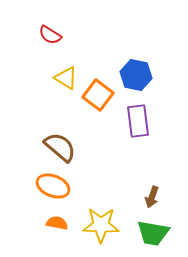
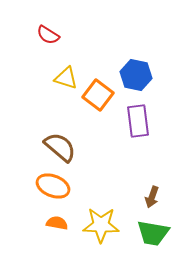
red semicircle: moved 2 px left
yellow triangle: rotated 15 degrees counterclockwise
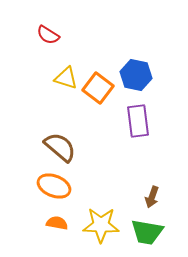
orange square: moved 7 px up
orange ellipse: moved 1 px right
green trapezoid: moved 6 px left, 1 px up
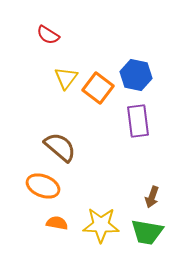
yellow triangle: rotated 50 degrees clockwise
orange ellipse: moved 11 px left
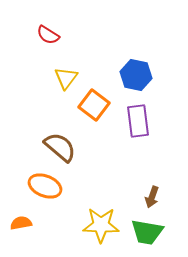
orange square: moved 4 px left, 17 px down
orange ellipse: moved 2 px right
orange semicircle: moved 36 px left; rotated 20 degrees counterclockwise
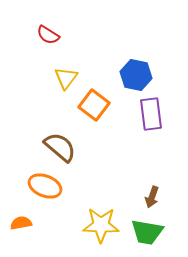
purple rectangle: moved 13 px right, 7 px up
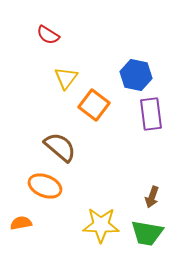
green trapezoid: moved 1 px down
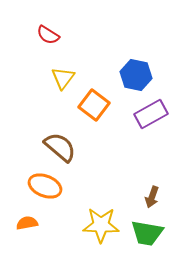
yellow triangle: moved 3 px left
purple rectangle: rotated 68 degrees clockwise
orange semicircle: moved 6 px right
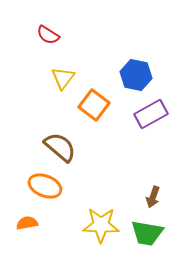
brown arrow: moved 1 px right
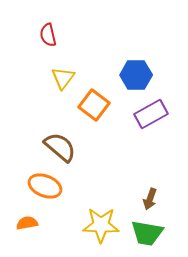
red semicircle: rotated 45 degrees clockwise
blue hexagon: rotated 12 degrees counterclockwise
brown arrow: moved 3 px left, 2 px down
